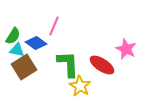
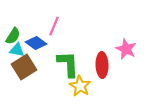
red ellipse: rotated 55 degrees clockwise
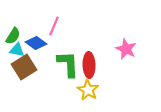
red ellipse: moved 13 px left
yellow star: moved 8 px right, 4 px down
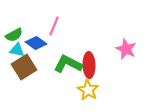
green semicircle: moved 1 px right, 1 px up; rotated 30 degrees clockwise
green L-shape: rotated 60 degrees counterclockwise
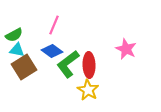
pink line: moved 1 px up
blue diamond: moved 16 px right, 8 px down
green L-shape: rotated 64 degrees counterclockwise
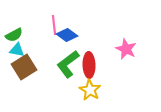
pink line: rotated 30 degrees counterclockwise
blue diamond: moved 15 px right, 16 px up
yellow star: moved 2 px right
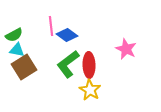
pink line: moved 3 px left, 1 px down
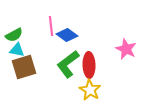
brown square: rotated 15 degrees clockwise
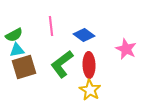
blue diamond: moved 17 px right
cyan triangle: rotated 21 degrees counterclockwise
green L-shape: moved 6 px left
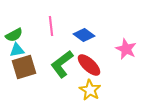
red ellipse: rotated 45 degrees counterclockwise
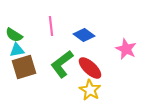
green semicircle: rotated 60 degrees clockwise
red ellipse: moved 1 px right, 3 px down
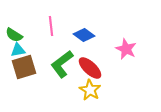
cyan triangle: moved 1 px right
